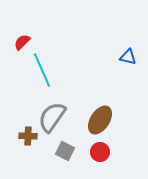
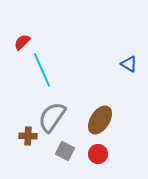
blue triangle: moved 1 px right, 7 px down; rotated 18 degrees clockwise
red circle: moved 2 px left, 2 px down
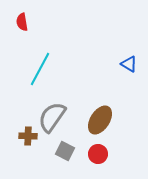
red semicircle: moved 20 px up; rotated 54 degrees counterclockwise
cyan line: moved 2 px left, 1 px up; rotated 52 degrees clockwise
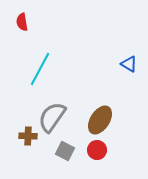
red circle: moved 1 px left, 4 px up
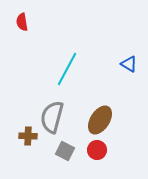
cyan line: moved 27 px right
gray semicircle: rotated 20 degrees counterclockwise
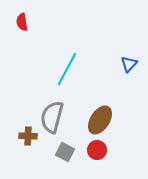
blue triangle: rotated 42 degrees clockwise
gray square: moved 1 px down
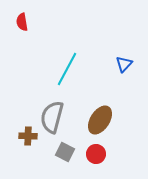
blue triangle: moved 5 px left
red circle: moved 1 px left, 4 px down
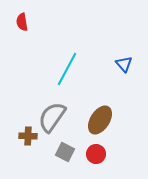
blue triangle: rotated 24 degrees counterclockwise
gray semicircle: rotated 20 degrees clockwise
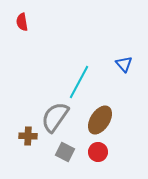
cyan line: moved 12 px right, 13 px down
gray semicircle: moved 3 px right
red circle: moved 2 px right, 2 px up
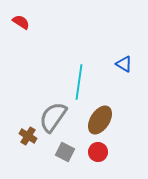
red semicircle: moved 1 px left; rotated 132 degrees clockwise
blue triangle: rotated 18 degrees counterclockwise
cyan line: rotated 20 degrees counterclockwise
gray semicircle: moved 2 px left
brown cross: rotated 30 degrees clockwise
